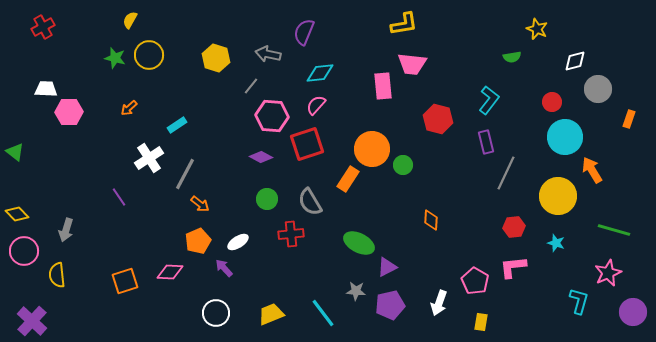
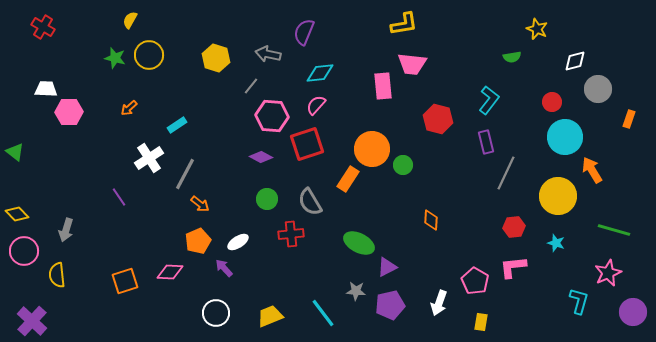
red cross at (43, 27): rotated 30 degrees counterclockwise
yellow trapezoid at (271, 314): moved 1 px left, 2 px down
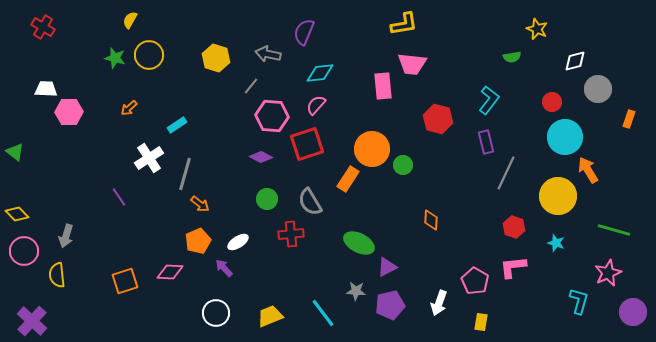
orange arrow at (592, 170): moved 4 px left
gray line at (185, 174): rotated 12 degrees counterclockwise
red hexagon at (514, 227): rotated 25 degrees clockwise
gray arrow at (66, 230): moved 6 px down
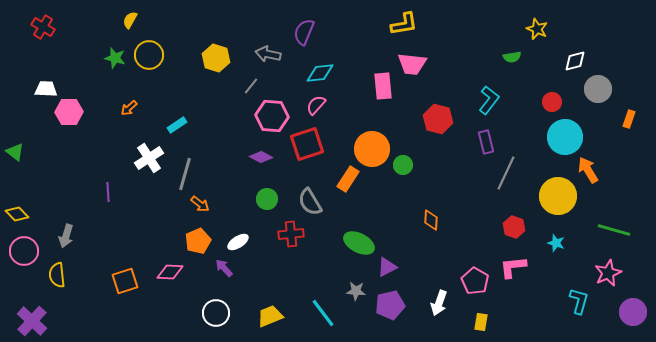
purple line at (119, 197): moved 11 px left, 5 px up; rotated 30 degrees clockwise
